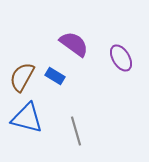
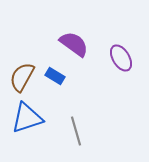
blue triangle: rotated 32 degrees counterclockwise
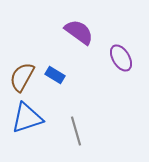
purple semicircle: moved 5 px right, 12 px up
blue rectangle: moved 1 px up
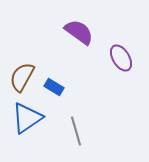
blue rectangle: moved 1 px left, 12 px down
blue triangle: rotated 16 degrees counterclockwise
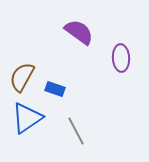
purple ellipse: rotated 28 degrees clockwise
blue rectangle: moved 1 px right, 2 px down; rotated 12 degrees counterclockwise
gray line: rotated 12 degrees counterclockwise
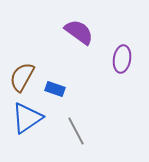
purple ellipse: moved 1 px right, 1 px down; rotated 12 degrees clockwise
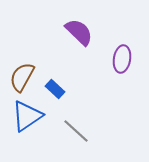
purple semicircle: rotated 8 degrees clockwise
blue rectangle: rotated 24 degrees clockwise
blue triangle: moved 2 px up
gray line: rotated 20 degrees counterclockwise
